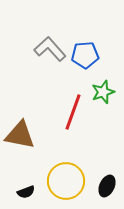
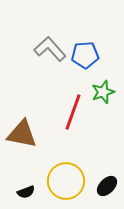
brown triangle: moved 2 px right, 1 px up
black ellipse: rotated 20 degrees clockwise
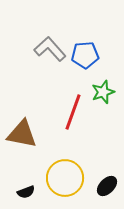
yellow circle: moved 1 px left, 3 px up
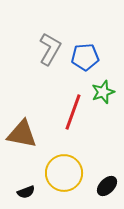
gray L-shape: rotated 72 degrees clockwise
blue pentagon: moved 2 px down
yellow circle: moved 1 px left, 5 px up
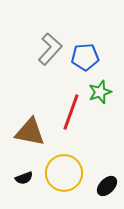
gray L-shape: rotated 12 degrees clockwise
green star: moved 3 px left
red line: moved 2 px left
brown triangle: moved 8 px right, 2 px up
black semicircle: moved 2 px left, 14 px up
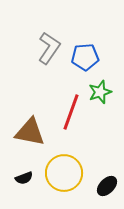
gray L-shape: moved 1 px left, 1 px up; rotated 8 degrees counterclockwise
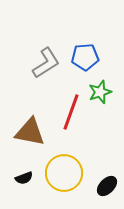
gray L-shape: moved 3 px left, 15 px down; rotated 24 degrees clockwise
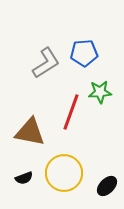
blue pentagon: moved 1 px left, 4 px up
green star: rotated 15 degrees clockwise
